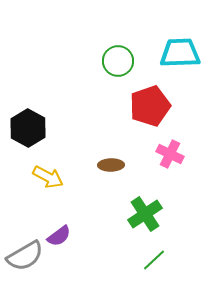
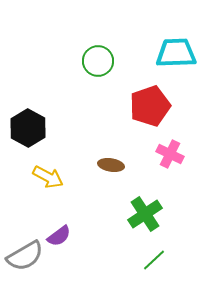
cyan trapezoid: moved 4 px left
green circle: moved 20 px left
brown ellipse: rotated 10 degrees clockwise
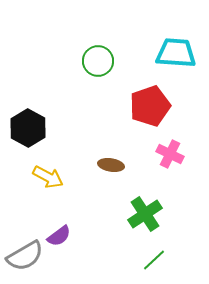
cyan trapezoid: rotated 6 degrees clockwise
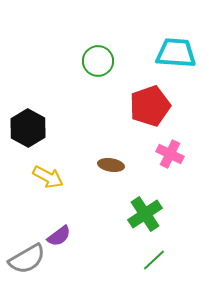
gray semicircle: moved 2 px right, 3 px down
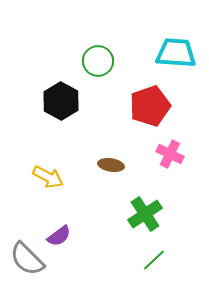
black hexagon: moved 33 px right, 27 px up
gray semicircle: rotated 75 degrees clockwise
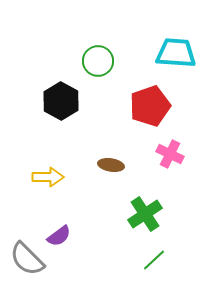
yellow arrow: rotated 28 degrees counterclockwise
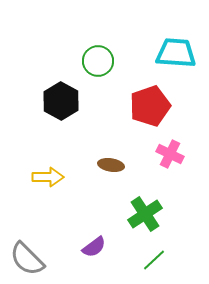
purple semicircle: moved 35 px right, 11 px down
